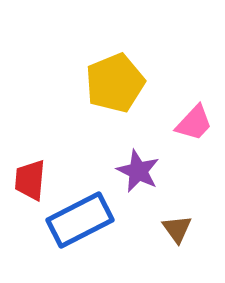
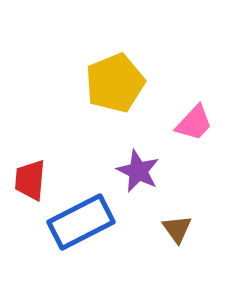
blue rectangle: moved 1 px right, 2 px down
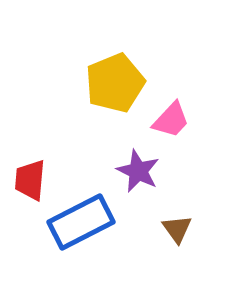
pink trapezoid: moved 23 px left, 3 px up
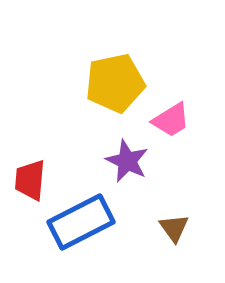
yellow pentagon: rotated 10 degrees clockwise
pink trapezoid: rotated 15 degrees clockwise
purple star: moved 11 px left, 10 px up
brown triangle: moved 3 px left, 1 px up
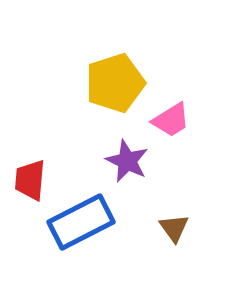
yellow pentagon: rotated 6 degrees counterclockwise
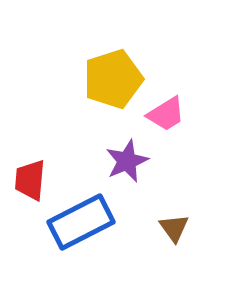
yellow pentagon: moved 2 px left, 4 px up
pink trapezoid: moved 5 px left, 6 px up
purple star: rotated 24 degrees clockwise
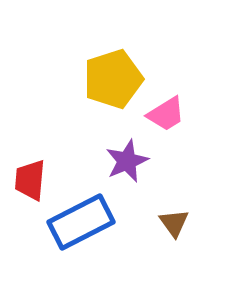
brown triangle: moved 5 px up
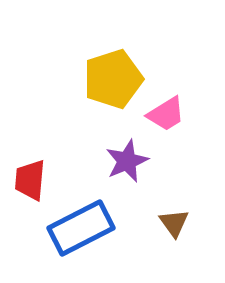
blue rectangle: moved 6 px down
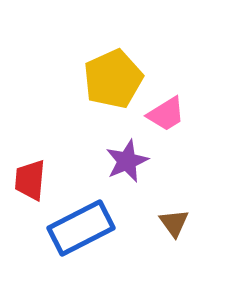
yellow pentagon: rotated 6 degrees counterclockwise
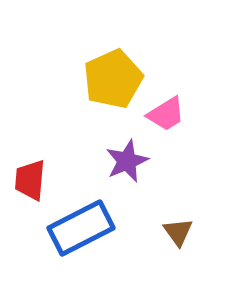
brown triangle: moved 4 px right, 9 px down
